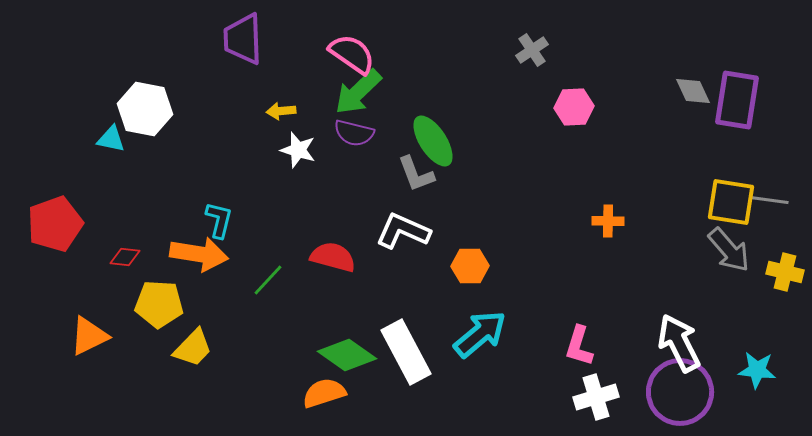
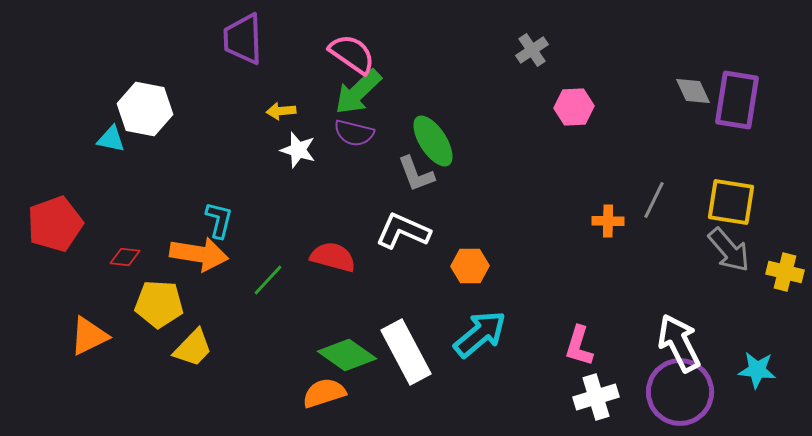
gray line: moved 115 px left; rotated 72 degrees counterclockwise
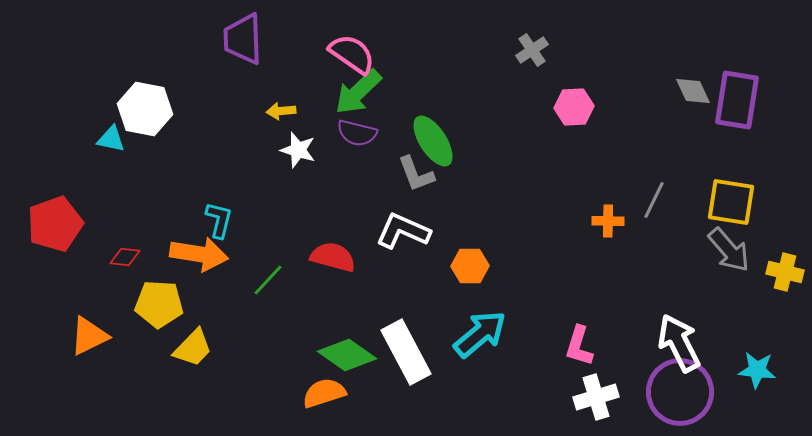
purple semicircle: moved 3 px right
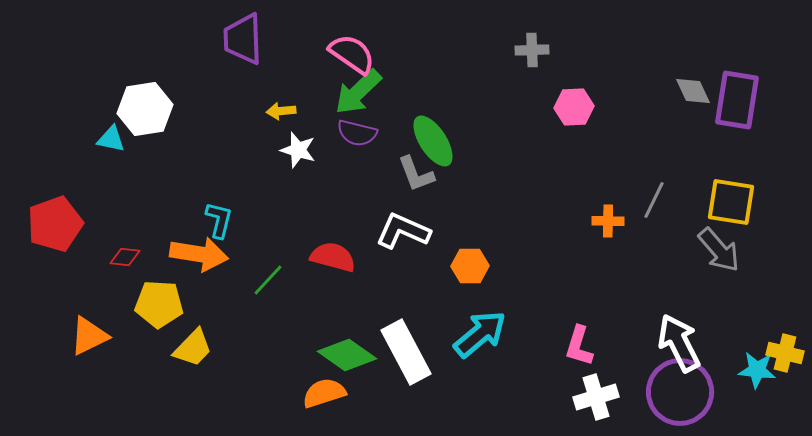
gray cross: rotated 32 degrees clockwise
white hexagon: rotated 20 degrees counterclockwise
gray arrow: moved 10 px left
yellow cross: moved 81 px down
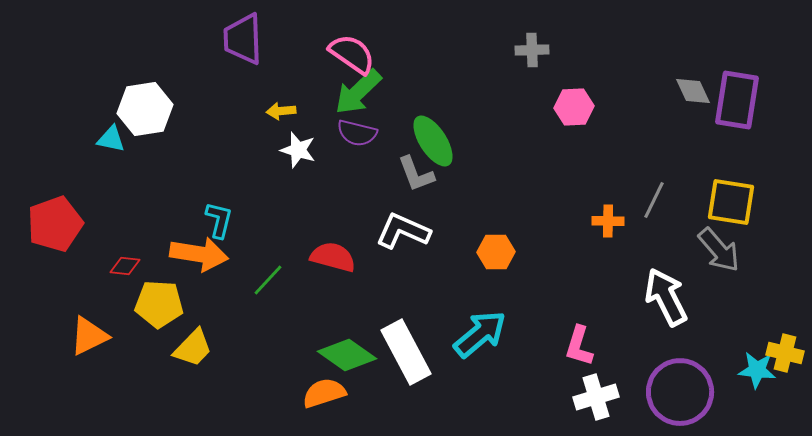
red diamond: moved 9 px down
orange hexagon: moved 26 px right, 14 px up
white arrow: moved 13 px left, 46 px up
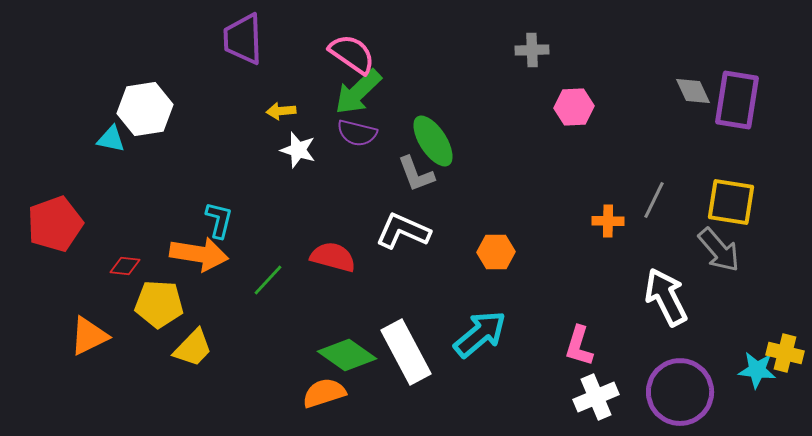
white cross: rotated 6 degrees counterclockwise
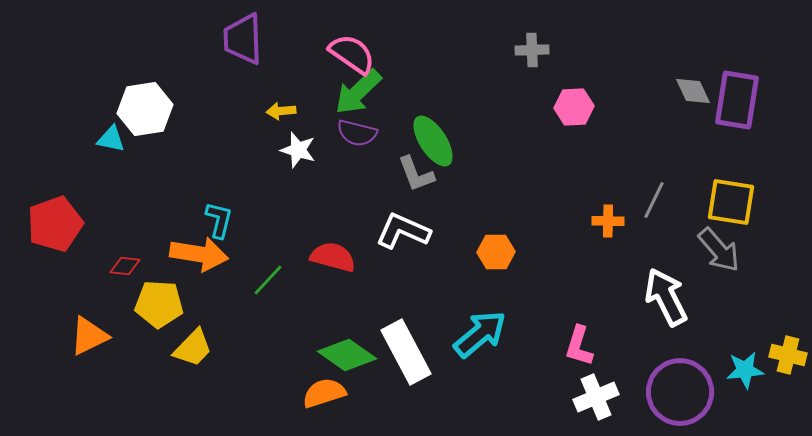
yellow cross: moved 3 px right, 2 px down
cyan star: moved 12 px left; rotated 12 degrees counterclockwise
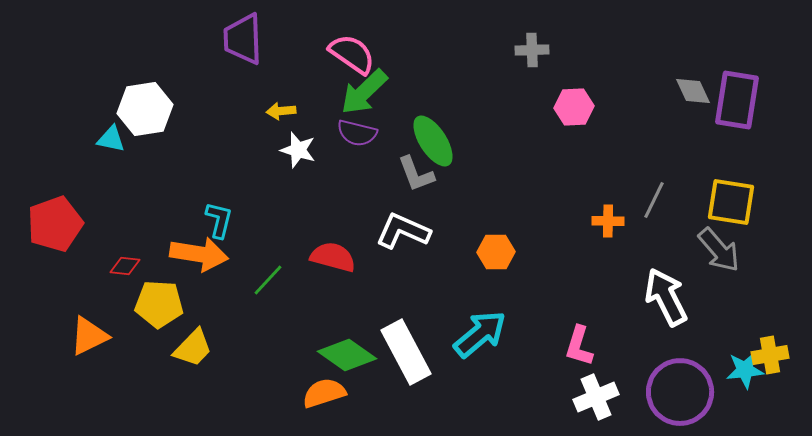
green arrow: moved 6 px right
yellow cross: moved 18 px left; rotated 24 degrees counterclockwise
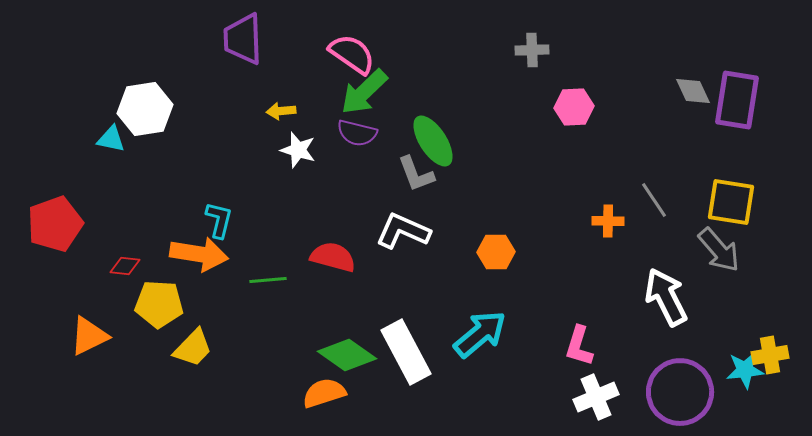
gray line: rotated 60 degrees counterclockwise
green line: rotated 42 degrees clockwise
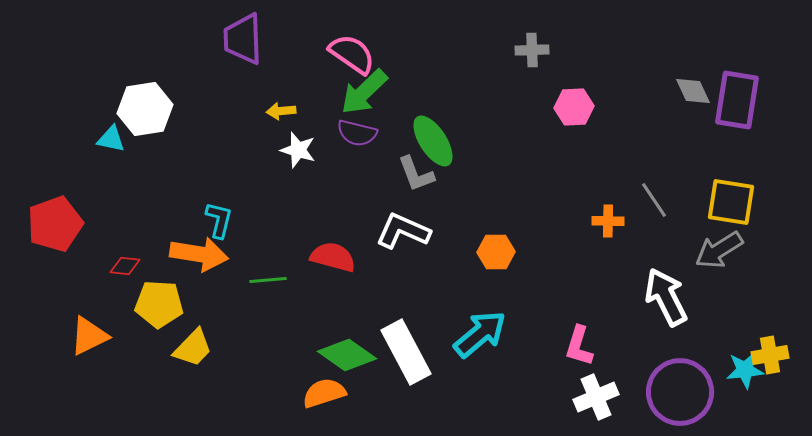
gray arrow: rotated 99 degrees clockwise
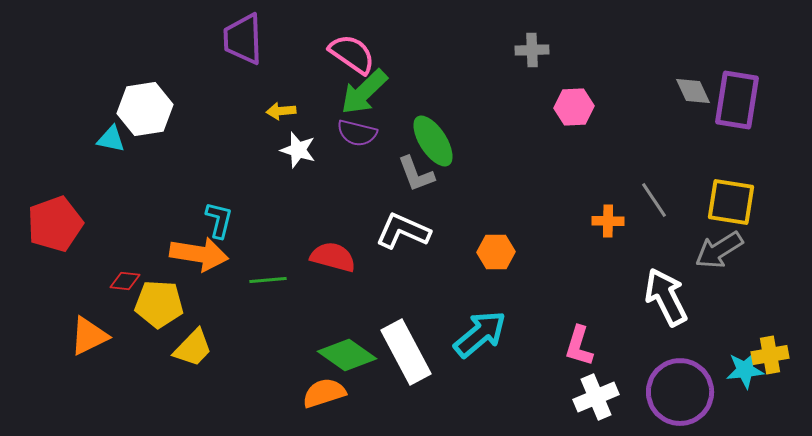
red diamond: moved 15 px down
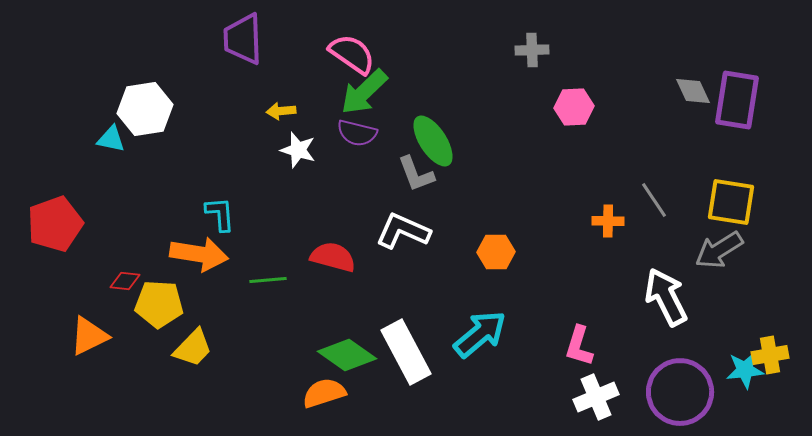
cyan L-shape: moved 1 px right, 6 px up; rotated 18 degrees counterclockwise
